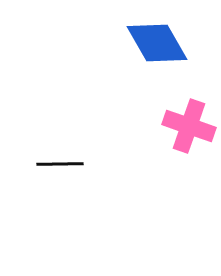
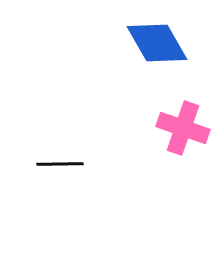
pink cross: moved 6 px left, 2 px down
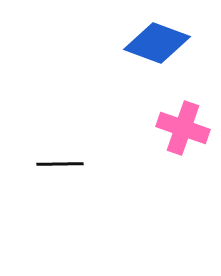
blue diamond: rotated 40 degrees counterclockwise
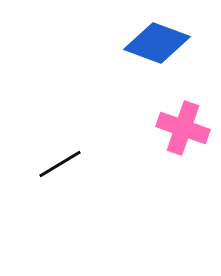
black line: rotated 30 degrees counterclockwise
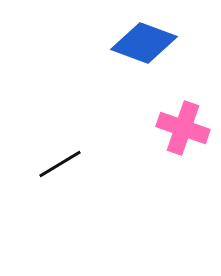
blue diamond: moved 13 px left
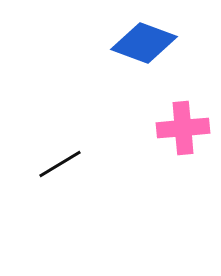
pink cross: rotated 24 degrees counterclockwise
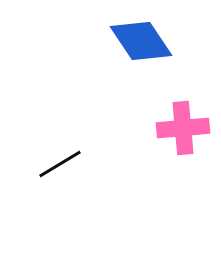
blue diamond: moved 3 px left, 2 px up; rotated 36 degrees clockwise
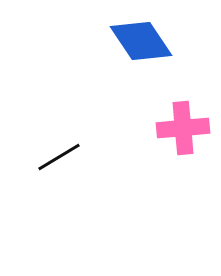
black line: moved 1 px left, 7 px up
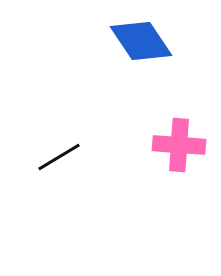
pink cross: moved 4 px left, 17 px down; rotated 9 degrees clockwise
